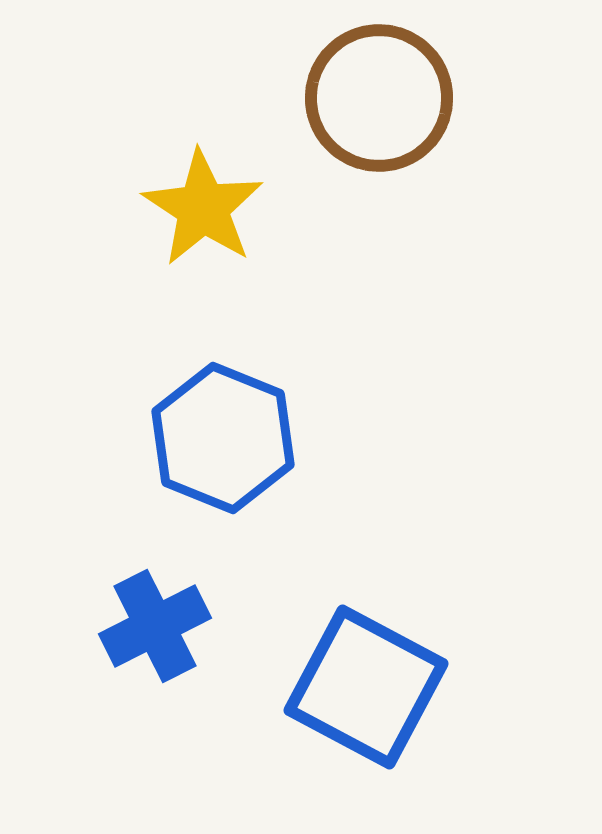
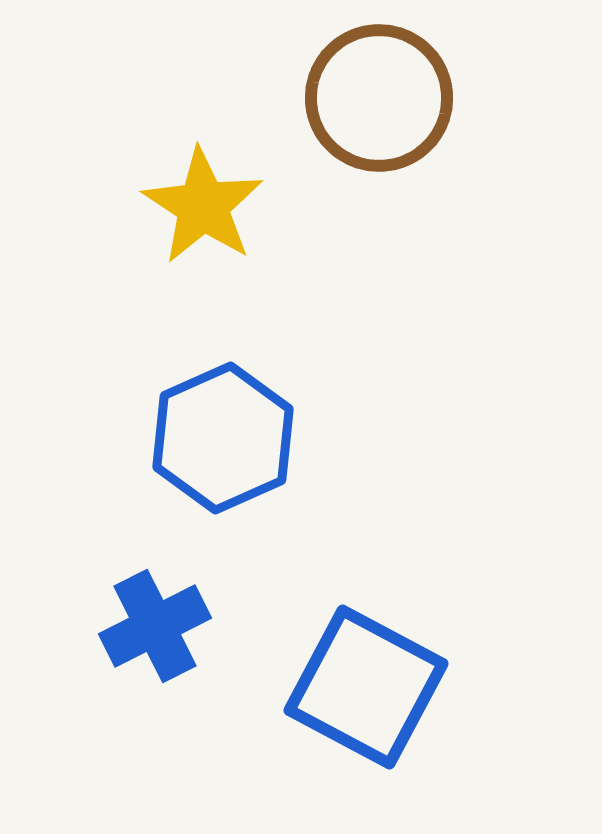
yellow star: moved 2 px up
blue hexagon: rotated 14 degrees clockwise
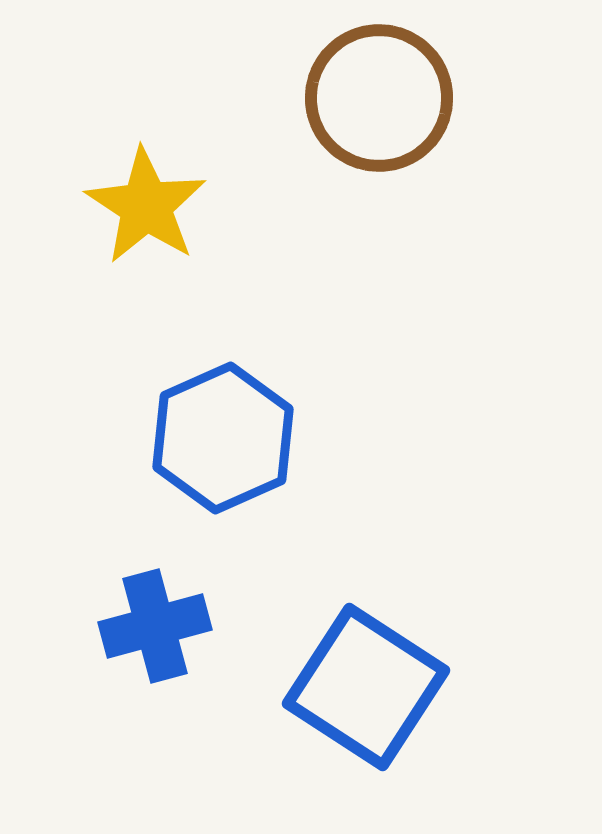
yellow star: moved 57 px left
blue cross: rotated 12 degrees clockwise
blue square: rotated 5 degrees clockwise
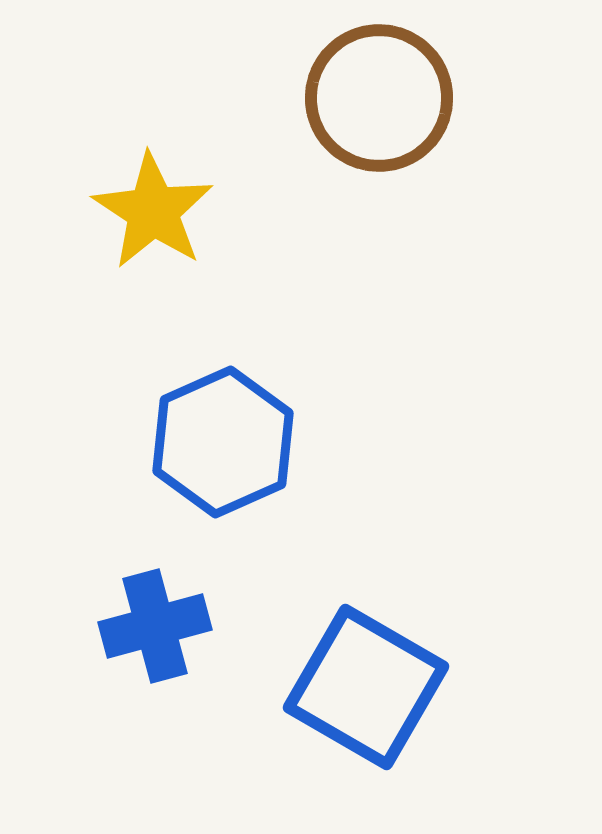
yellow star: moved 7 px right, 5 px down
blue hexagon: moved 4 px down
blue square: rotated 3 degrees counterclockwise
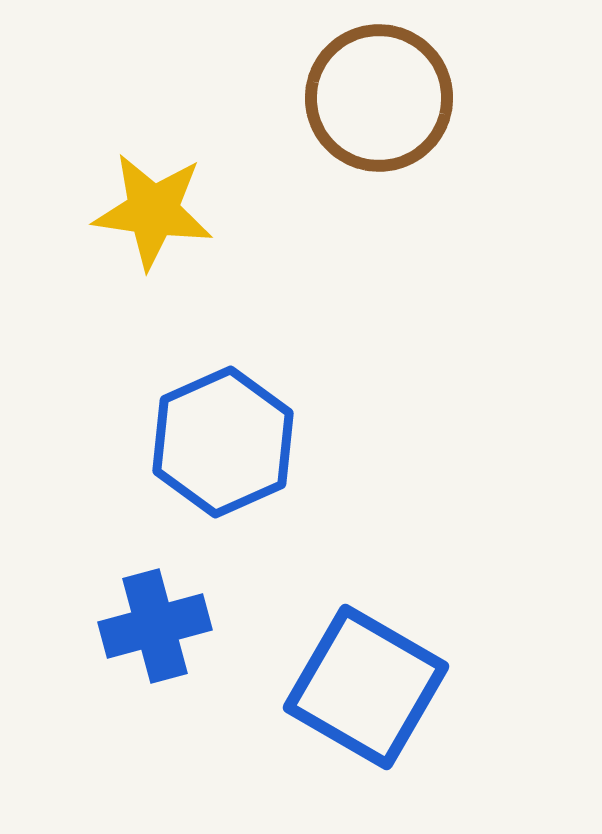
yellow star: rotated 25 degrees counterclockwise
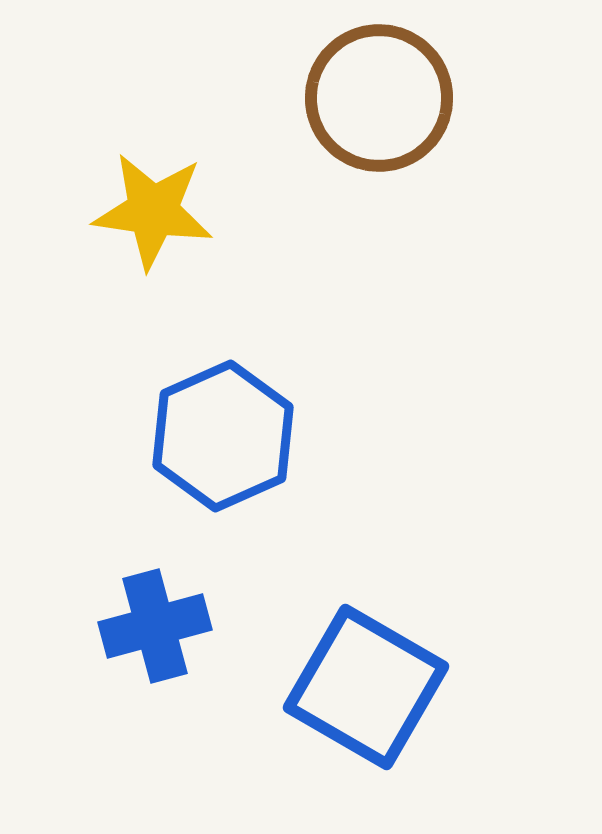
blue hexagon: moved 6 px up
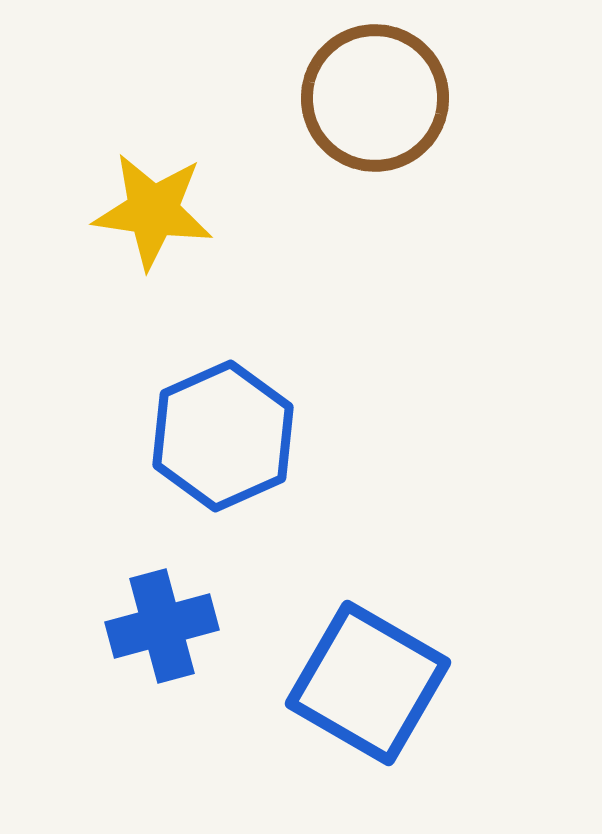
brown circle: moved 4 px left
blue cross: moved 7 px right
blue square: moved 2 px right, 4 px up
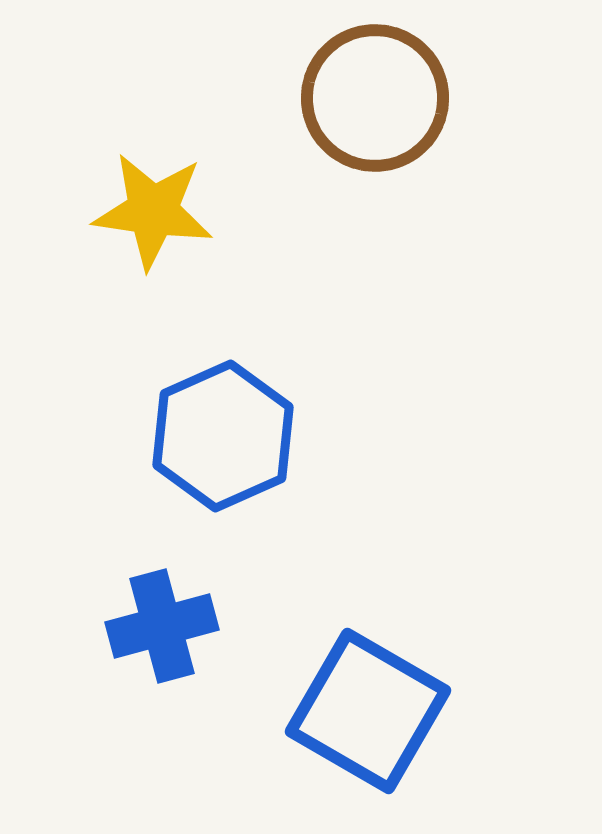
blue square: moved 28 px down
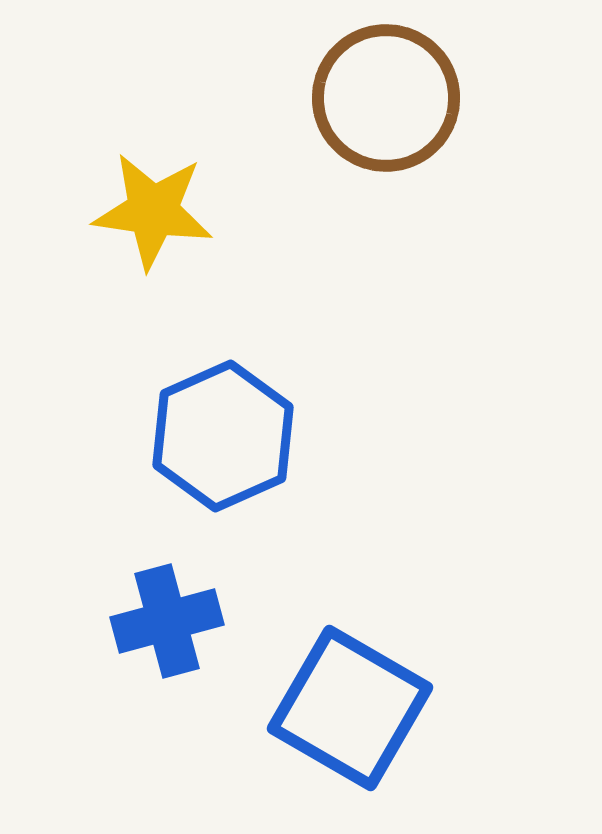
brown circle: moved 11 px right
blue cross: moved 5 px right, 5 px up
blue square: moved 18 px left, 3 px up
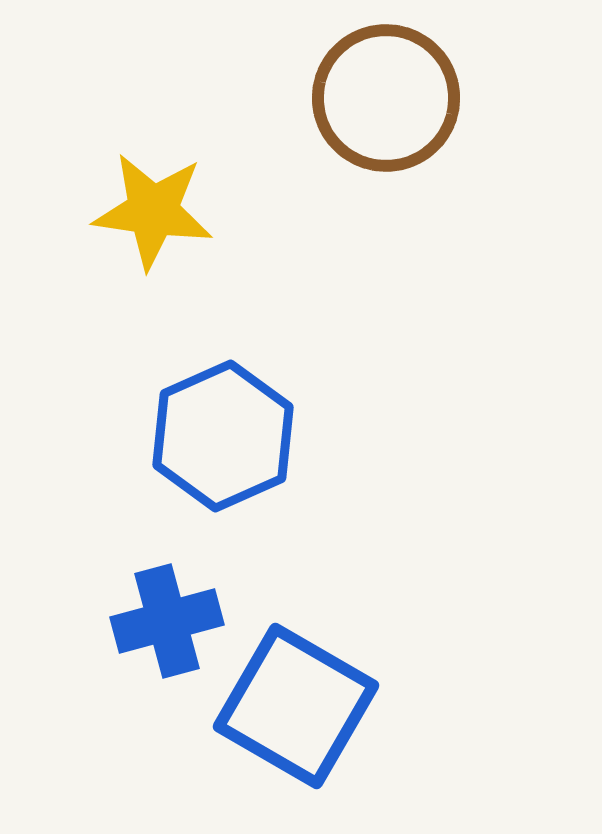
blue square: moved 54 px left, 2 px up
